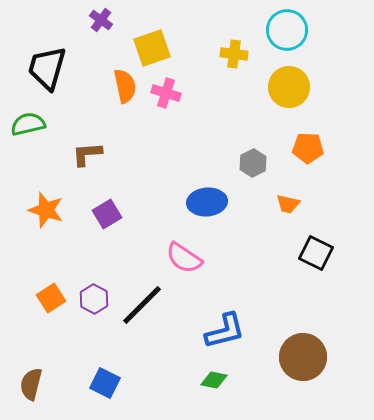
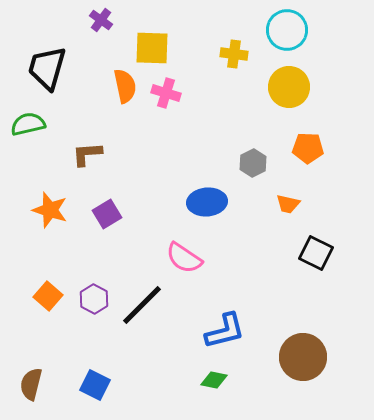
yellow square: rotated 21 degrees clockwise
orange star: moved 4 px right
orange square: moved 3 px left, 2 px up; rotated 16 degrees counterclockwise
blue square: moved 10 px left, 2 px down
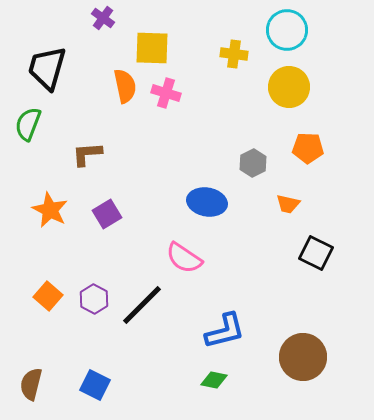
purple cross: moved 2 px right, 2 px up
green semicircle: rotated 56 degrees counterclockwise
blue ellipse: rotated 15 degrees clockwise
orange star: rotated 9 degrees clockwise
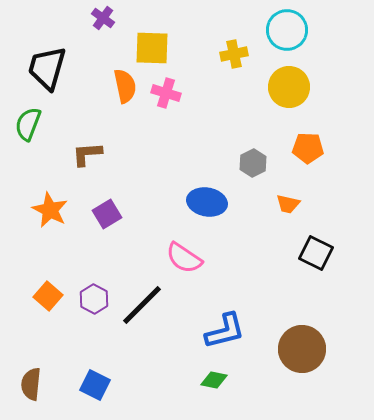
yellow cross: rotated 20 degrees counterclockwise
brown circle: moved 1 px left, 8 px up
brown semicircle: rotated 8 degrees counterclockwise
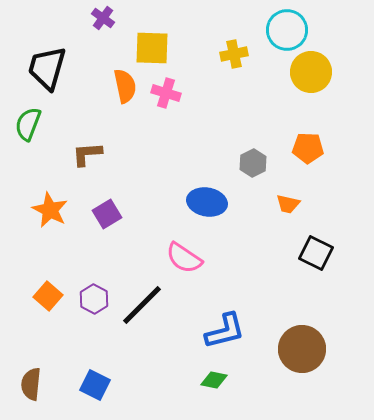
yellow circle: moved 22 px right, 15 px up
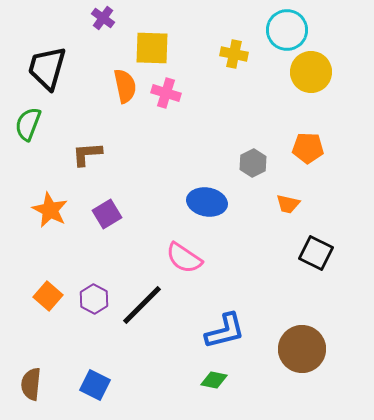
yellow cross: rotated 24 degrees clockwise
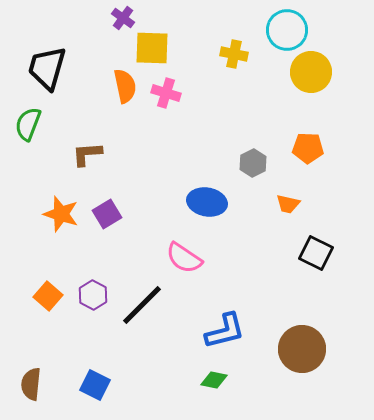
purple cross: moved 20 px right
orange star: moved 11 px right, 4 px down; rotated 9 degrees counterclockwise
purple hexagon: moved 1 px left, 4 px up
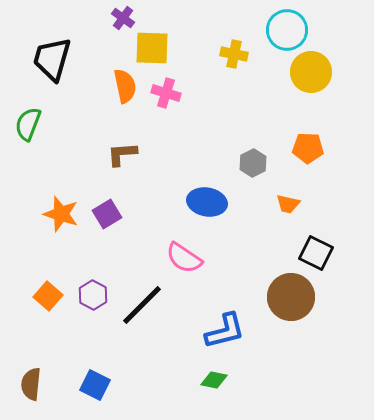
black trapezoid: moved 5 px right, 9 px up
brown L-shape: moved 35 px right
brown circle: moved 11 px left, 52 px up
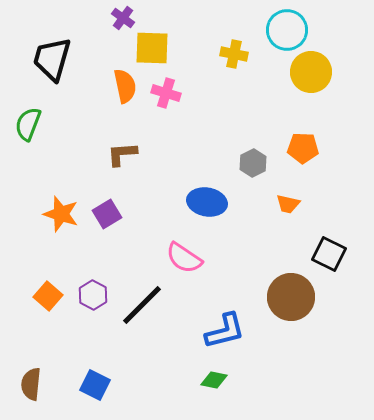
orange pentagon: moved 5 px left
black square: moved 13 px right, 1 px down
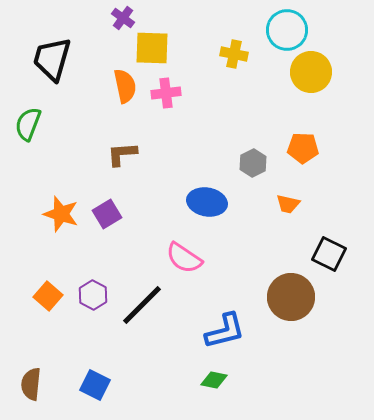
pink cross: rotated 24 degrees counterclockwise
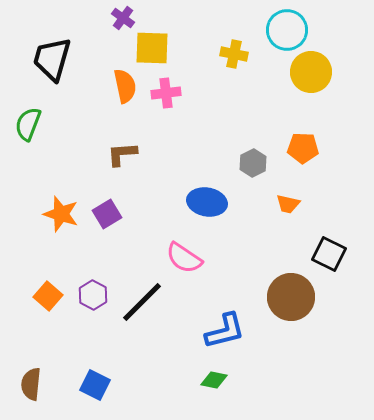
black line: moved 3 px up
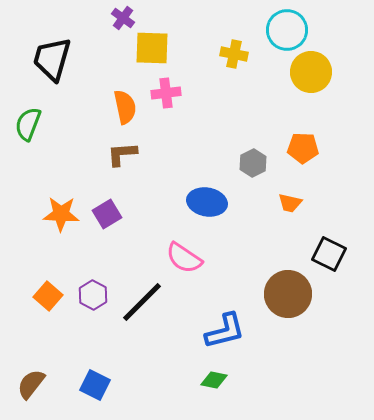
orange semicircle: moved 21 px down
orange trapezoid: moved 2 px right, 1 px up
orange star: rotated 15 degrees counterclockwise
brown circle: moved 3 px left, 3 px up
brown semicircle: rotated 32 degrees clockwise
